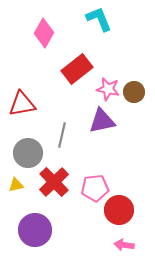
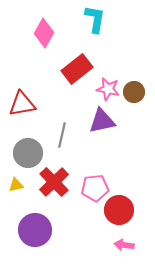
cyan L-shape: moved 4 px left; rotated 32 degrees clockwise
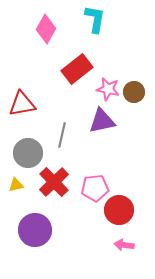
pink diamond: moved 2 px right, 4 px up
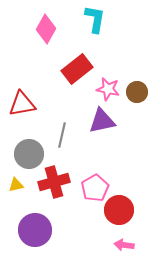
brown circle: moved 3 px right
gray circle: moved 1 px right, 1 px down
red cross: rotated 28 degrees clockwise
pink pentagon: rotated 24 degrees counterclockwise
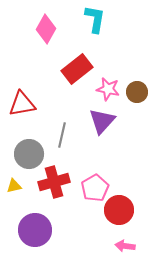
purple triangle: rotated 36 degrees counterclockwise
yellow triangle: moved 2 px left, 1 px down
pink arrow: moved 1 px right, 1 px down
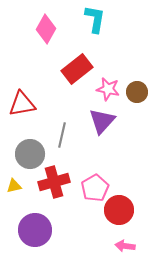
gray circle: moved 1 px right
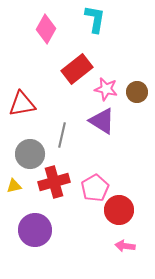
pink star: moved 2 px left
purple triangle: rotated 40 degrees counterclockwise
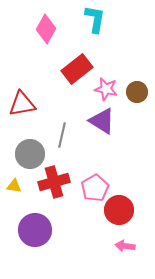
yellow triangle: rotated 21 degrees clockwise
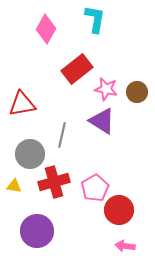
purple circle: moved 2 px right, 1 px down
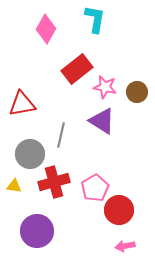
pink star: moved 1 px left, 2 px up
gray line: moved 1 px left
pink arrow: rotated 18 degrees counterclockwise
